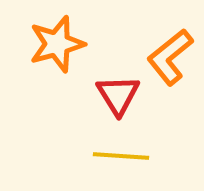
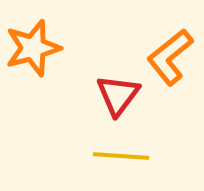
orange star: moved 24 px left, 4 px down
red triangle: rotated 9 degrees clockwise
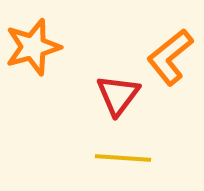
orange star: moved 1 px up
yellow line: moved 2 px right, 2 px down
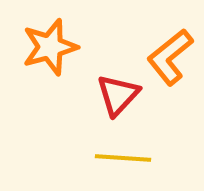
orange star: moved 17 px right
red triangle: rotated 6 degrees clockwise
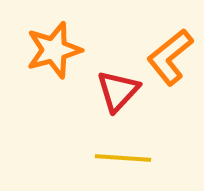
orange star: moved 4 px right, 3 px down
red triangle: moved 4 px up
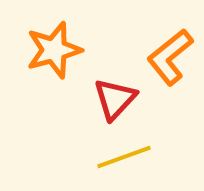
red triangle: moved 3 px left, 8 px down
yellow line: moved 1 px right, 1 px up; rotated 24 degrees counterclockwise
